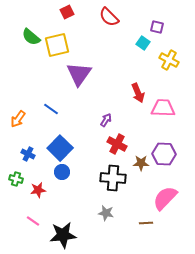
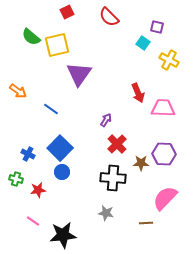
orange arrow: moved 28 px up; rotated 90 degrees counterclockwise
red cross: rotated 18 degrees clockwise
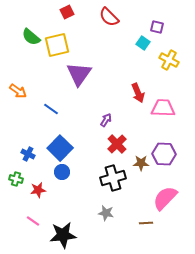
black cross: rotated 20 degrees counterclockwise
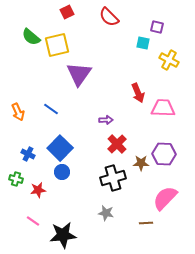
cyan square: rotated 24 degrees counterclockwise
orange arrow: moved 21 px down; rotated 30 degrees clockwise
purple arrow: rotated 56 degrees clockwise
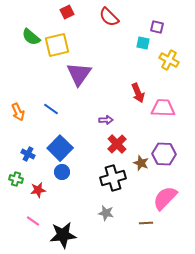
brown star: rotated 21 degrees clockwise
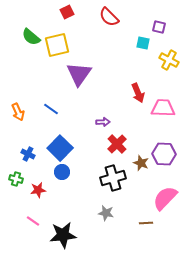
purple square: moved 2 px right
purple arrow: moved 3 px left, 2 px down
